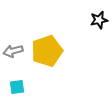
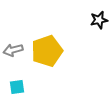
gray arrow: moved 1 px up
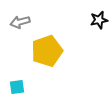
gray arrow: moved 7 px right, 28 px up
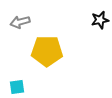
black star: moved 1 px right
yellow pentagon: rotated 20 degrees clockwise
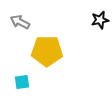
gray arrow: rotated 42 degrees clockwise
cyan square: moved 5 px right, 5 px up
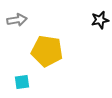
gray arrow: moved 3 px left, 2 px up; rotated 144 degrees clockwise
yellow pentagon: rotated 8 degrees clockwise
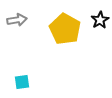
black star: rotated 18 degrees counterclockwise
yellow pentagon: moved 18 px right, 22 px up; rotated 20 degrees clockwise
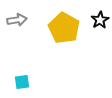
yellow pentagon: moved 1 px left, 1 px up
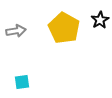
gray arrow: moved 1 px left, 11 px down
